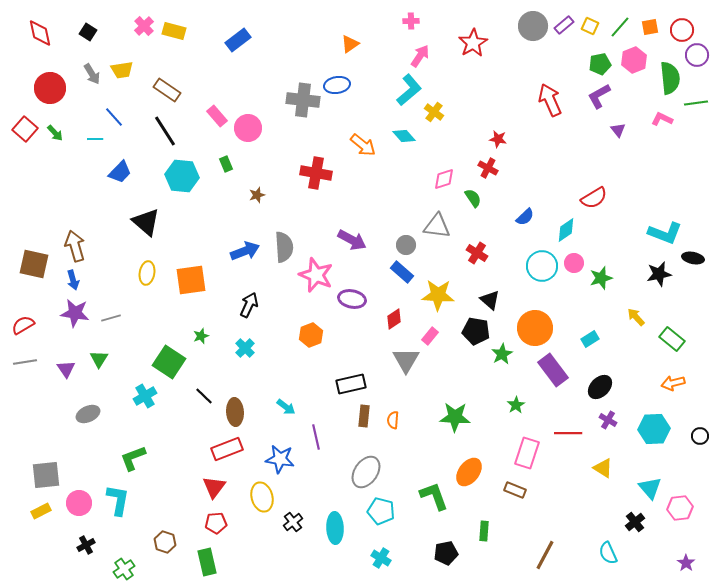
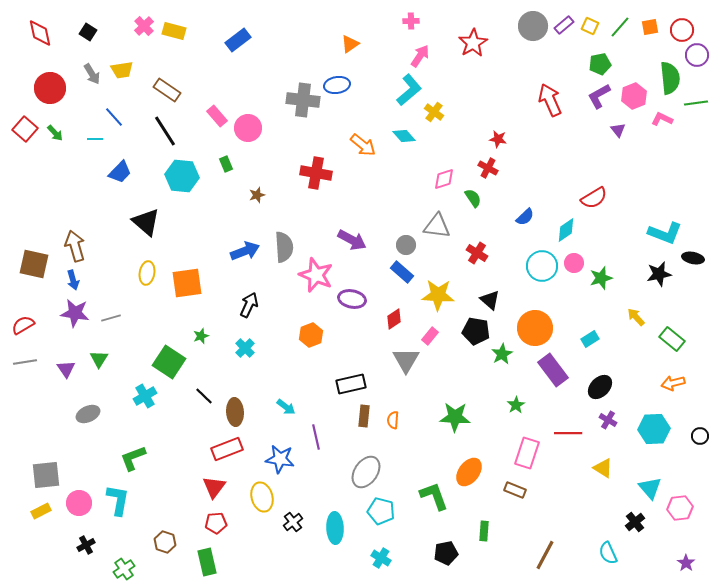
pink hexagon at (634, 60): moved 36 px down
orange square at (191, 280): moved 4 px left, 3 px down
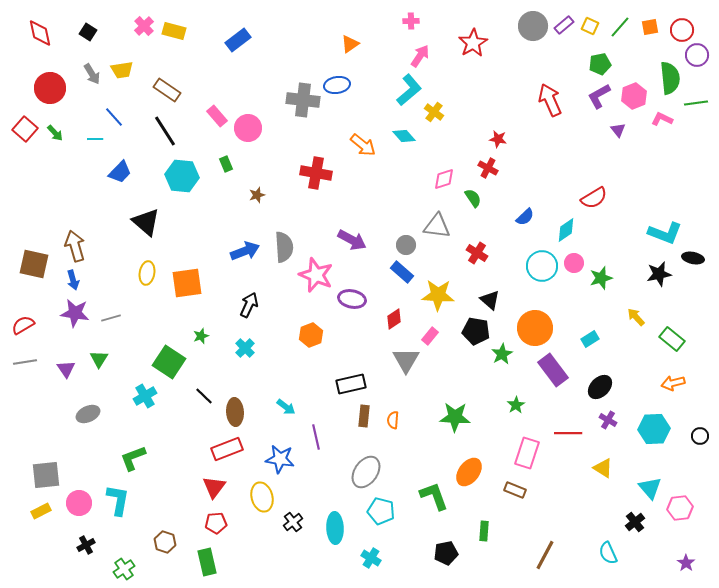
cyan cross at (381, 558): moved 10 px left
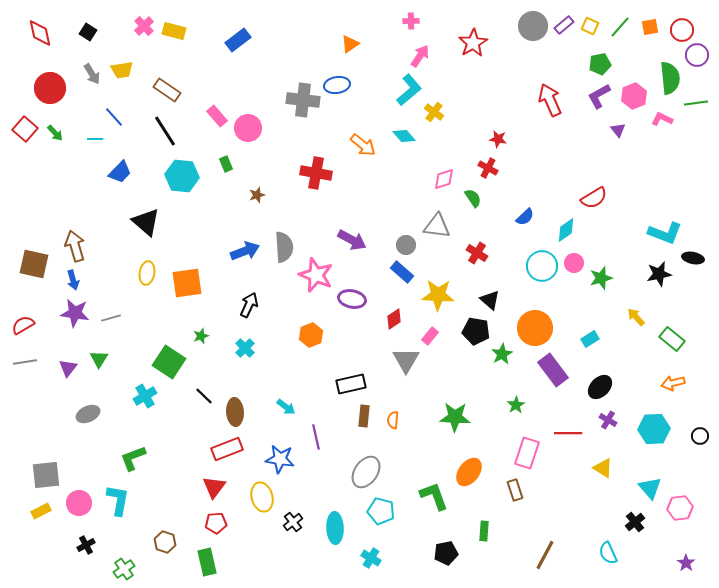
purple triangle at (66, 369): moved 2 px right, 1 px up; rotated 12 degrees clockwise
brown rectangle at (515, 490): rotated 50 degrees clockwise
